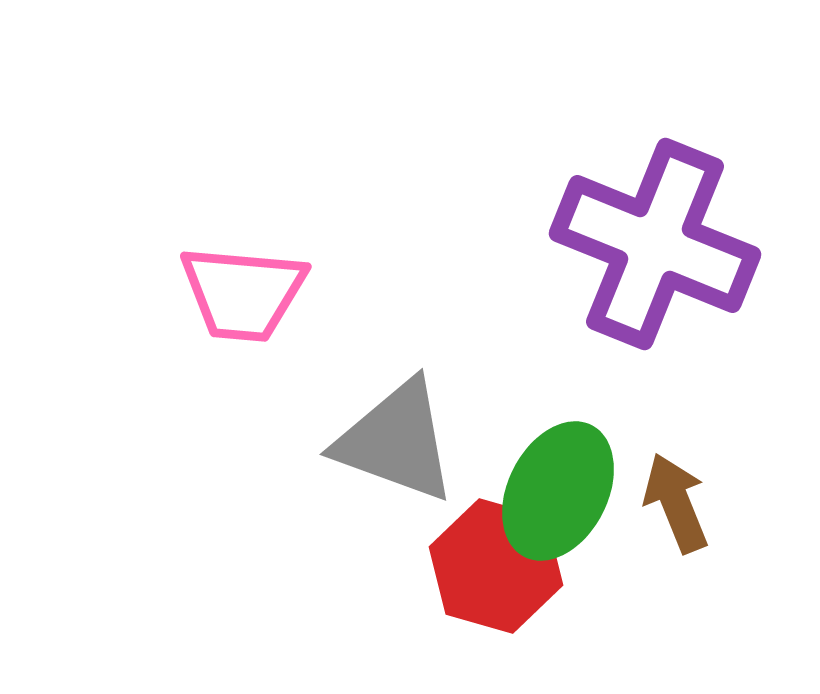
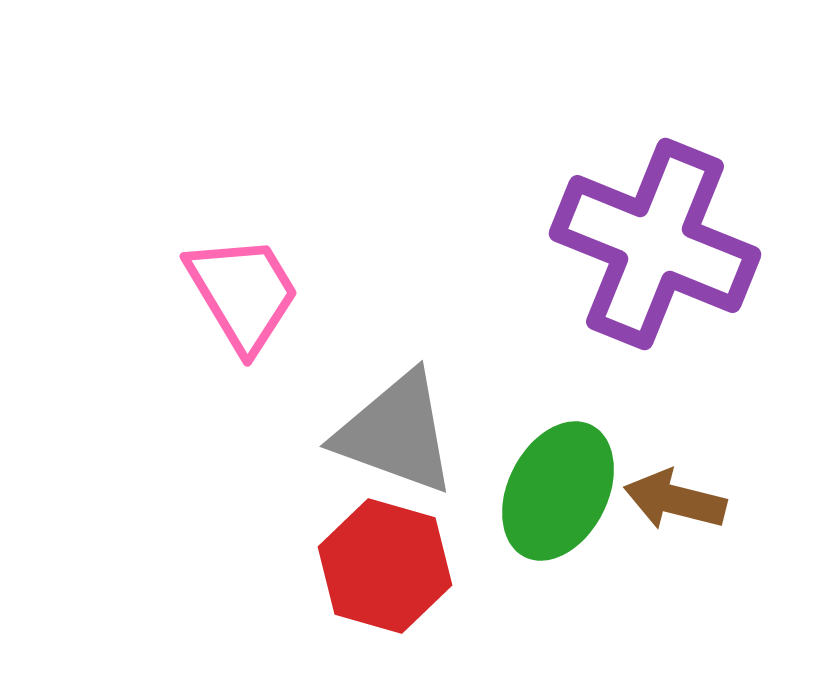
pink trapezoid: rotated 126 degrees counterclockwise
gray triangle: moved 8 px up
brown arrow: moved 1 px left, 3 px up; rotated 54 degrees counterclockwise
red hexagon: moved 111 px left
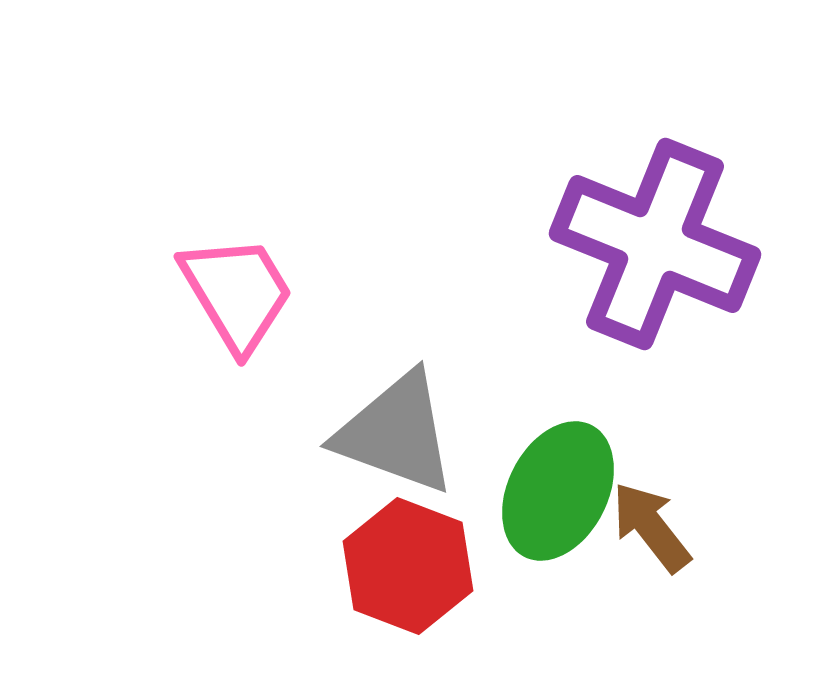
pink trapezoid: moved 6 px left
brown arrow: moved 24 px left, 27 px down; rotated 38 degrees clockwise
red hexagon: moved 23 px right; rotated 5 degrees clockwise
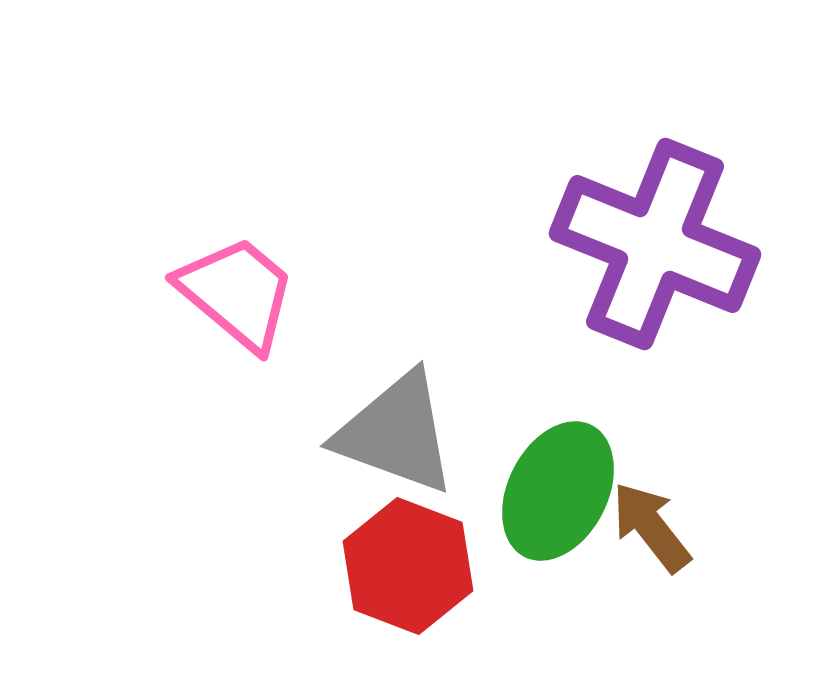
pink trapezoid: rotated 19 degrees counterclockwise
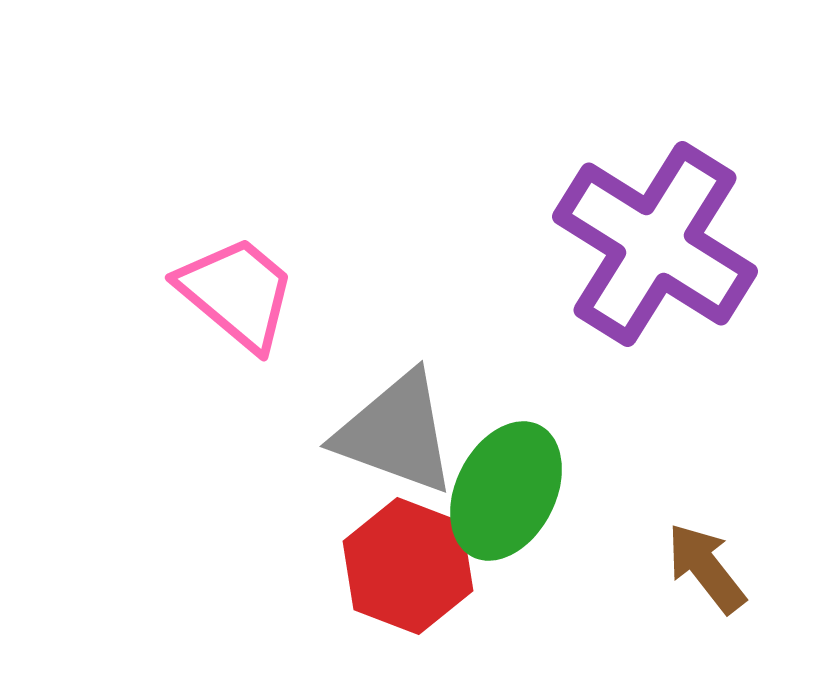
purple cross: rotated 10 degrees clockwise
green ellipse: moved 52 px left
brown arrow: moved 55 px right, 41 px down
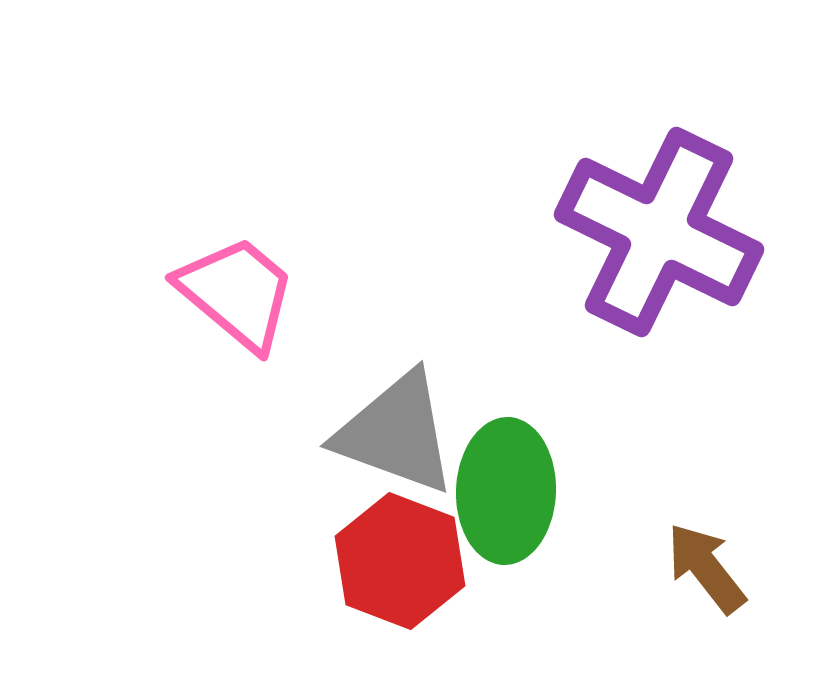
purple cross: moved 4 px right, 12 px up; rotated 6 degrees counterclockwise
green ellipse: rotated 25 degrees counterclockwise
red hexagon: moved 8 px left, 5 px up
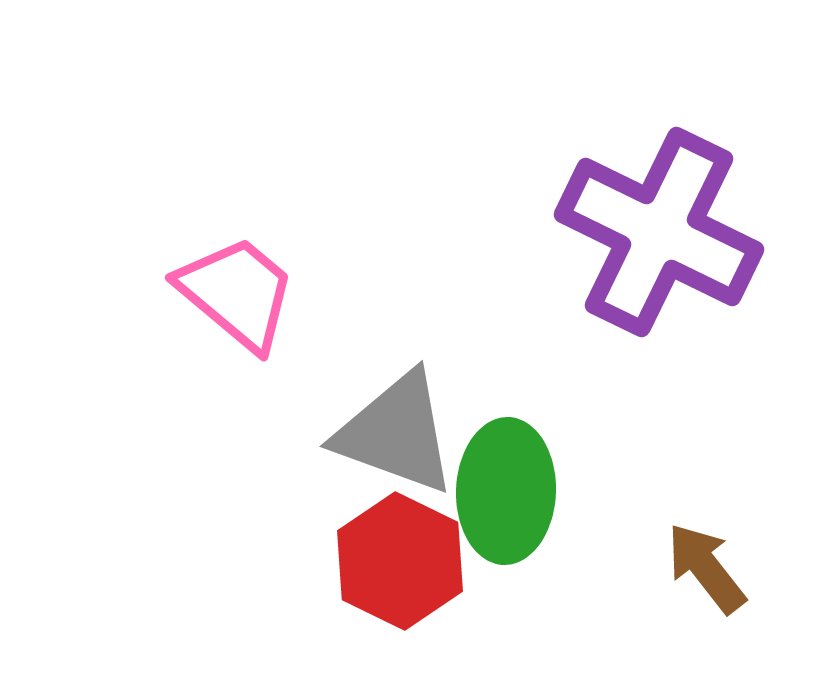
red hexagon: rotated 5 degrees clockwise
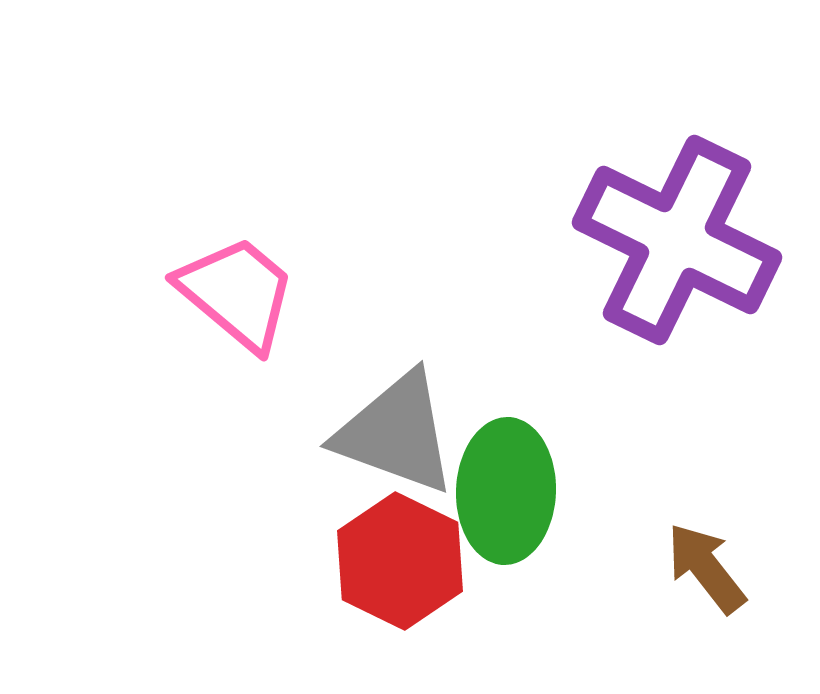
purple cross: moved 18 px right, 8 px down
